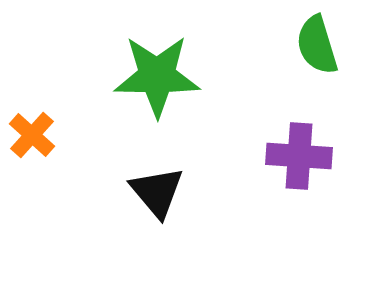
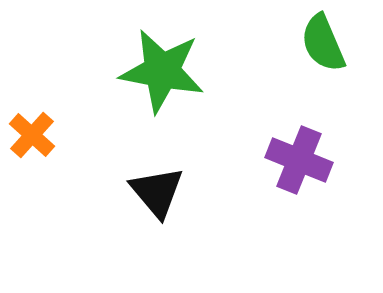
green semicircle: moved 6 px right, 2 px up; rotated 6 degrees counterclockwise
green star: moved 5 px right, 5 px up; rotated 10 degrees clockwise
purple cross: moved 4 px down; rotated 18 degrees clockwise
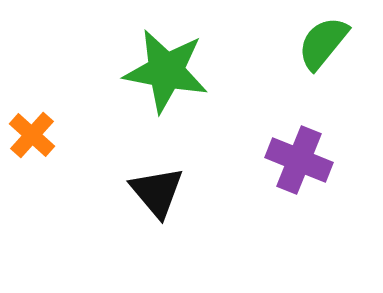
green semicircle: rotated 62 degrees clockwise
green star: moved 4 px right
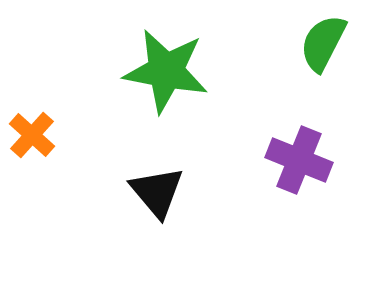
green semicircle: rotated 12 degrees counterclockwise
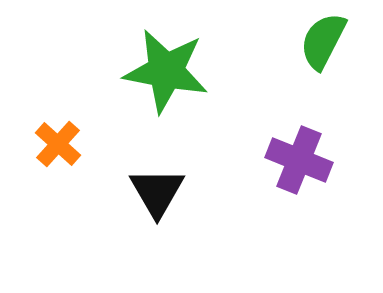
green semicircle: moved 2 px up
orange cross: moved 26 px right, 9 px down
black triangle: rotated 10 degrees clockwise
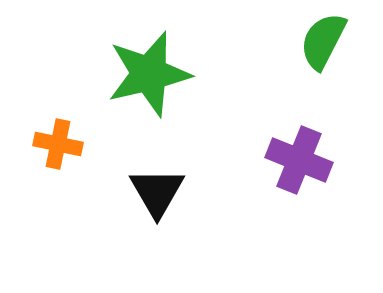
green star: moved 17 px left, 3 px down; rotated 24 degrees counterclockwise
orange cross: rotated 30 degrees counterclockwise
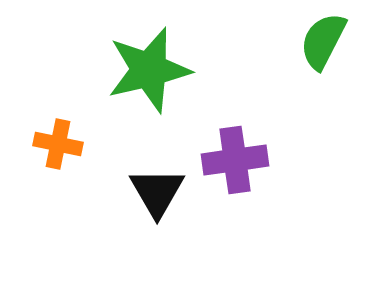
green star: moved 4 px up
purple cross: moved 64 px left; rotated 30 degrees counterclockwise
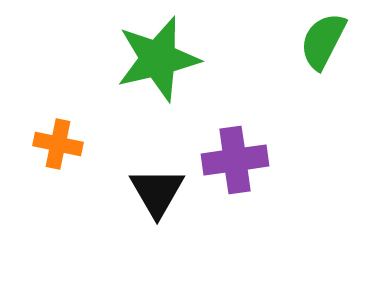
green star: moved 9 px right, 11 px up
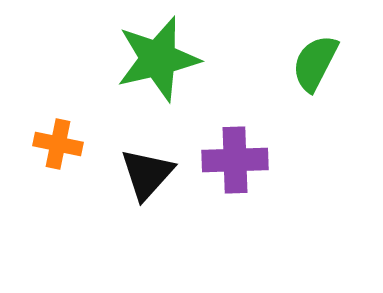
green semicircle: moved 8 px left, 22 px down
purple cross: rotated 6 degrees clockwise
black triangle: moved 10 px left, 18 px up; rotated 12 degrees clockwise
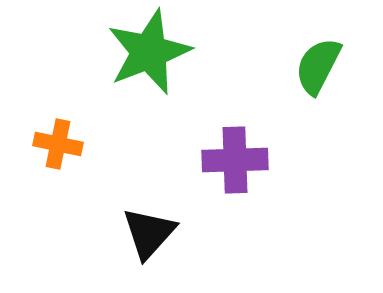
green star: moved 9 px left, 7 px up; rotated 8 degrees counterclockwise
green semicircle: moved 3 px right, 3 px down
black triangle: moved 2 px right, 59 px down
